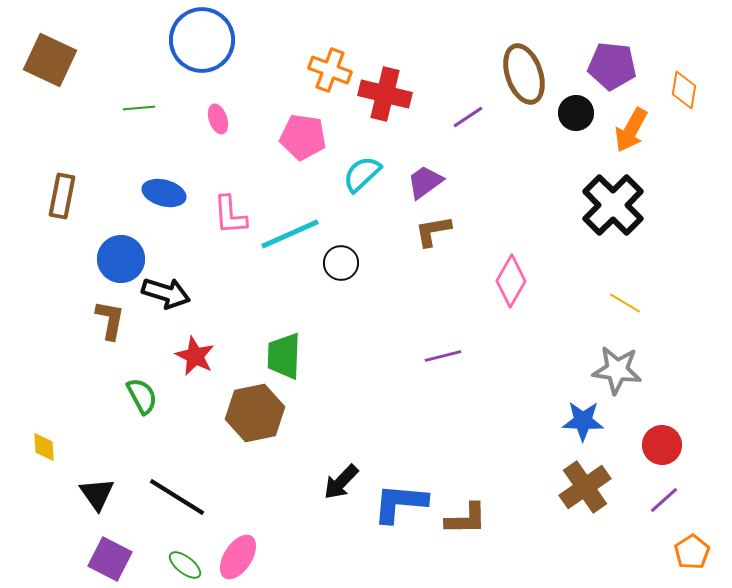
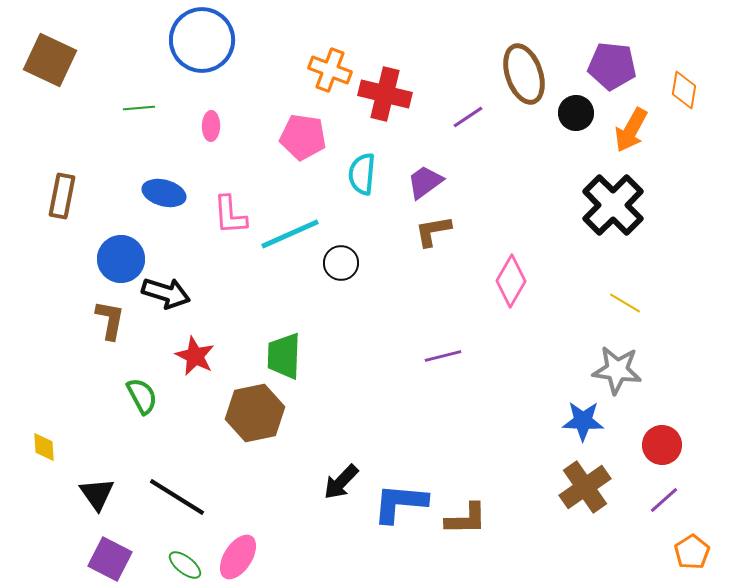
pink ellipse at (218, 119): moved 7 px left, 7 px down; rotated 20 degrees clockwise
cyan semicircle at (362, 174): rotated 42 degrees counterclockwise
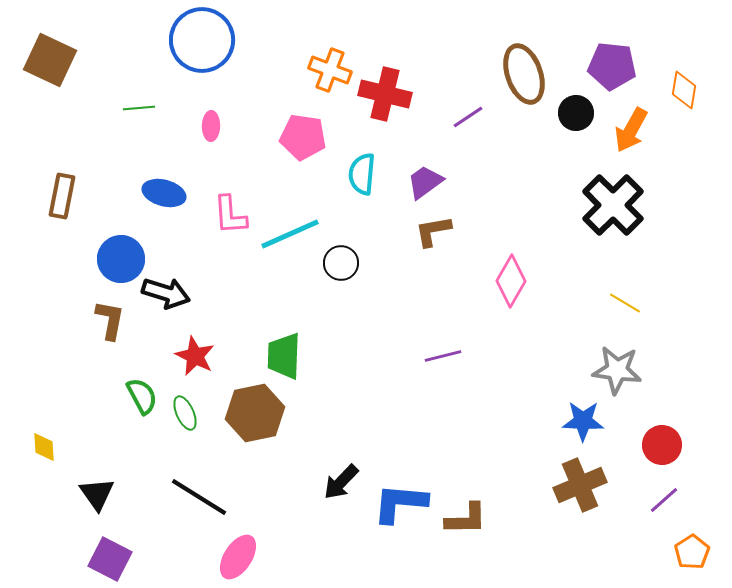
brown cross at (585, 487): moved 5 px left, 2 px up; rotated 12 degrees clockwise
black line at (177, 497): moved 22 px right
green ellipse at (185, 565): moved 152 px up; rotated 28 degrees clockwise
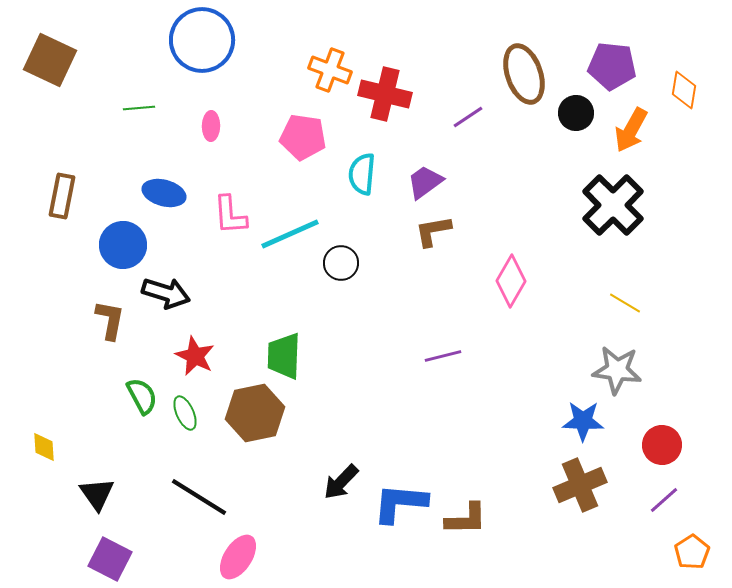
blue circle at (121, 259): moved 2 px right, 14 px up
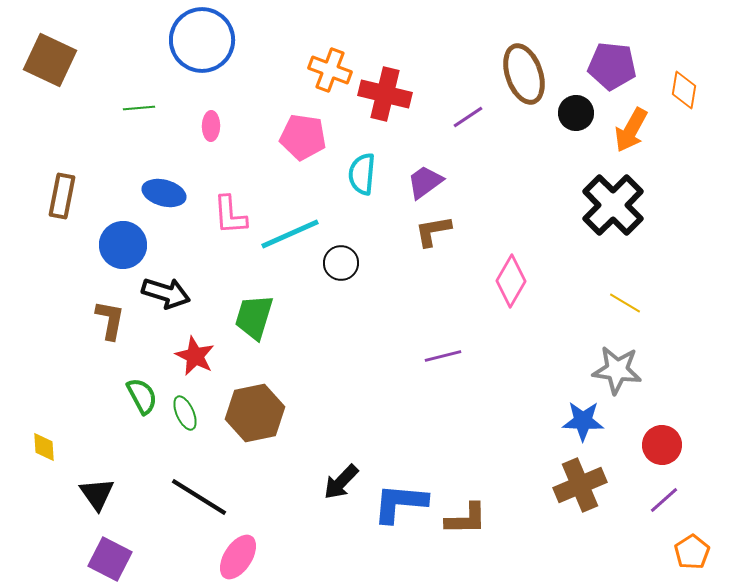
green trapezoid at (284, 356): moved 30 px left, 39 px up; rotated 15 degrees clockwise
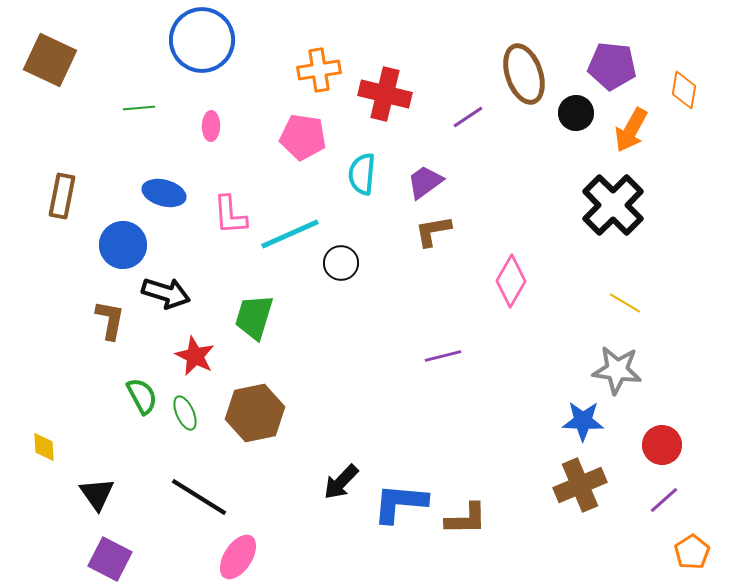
orange cross at (330, 70): moved 11 px left; rotated 30 degrees counterclockwise
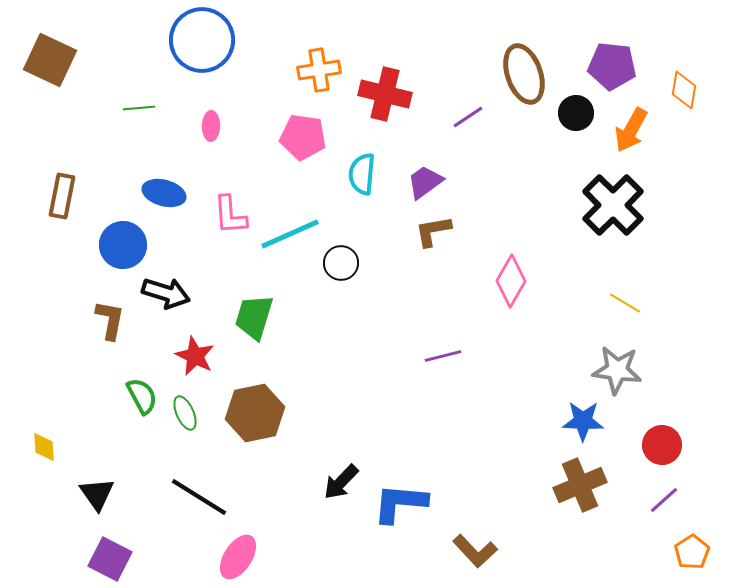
brown L-shape at (466, 519): moved 9 px right, 32 px down; rotated 48 degrees clockwise
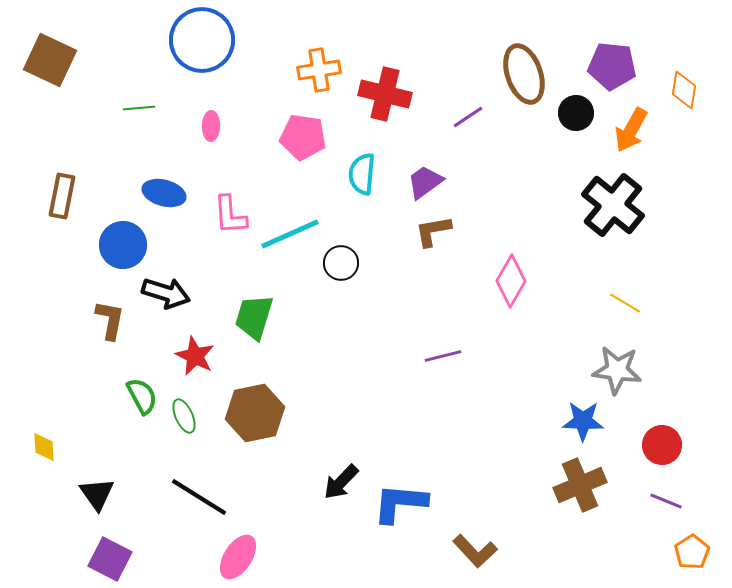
black cross at (613, 205): rotated 6 degrees counterclockwise
green ellipse at (185, 413): moved 1 px left, 3 px down
purple line at (664, 500): moved 2 px right, 1 px down; rotated 64 degrees clockwise
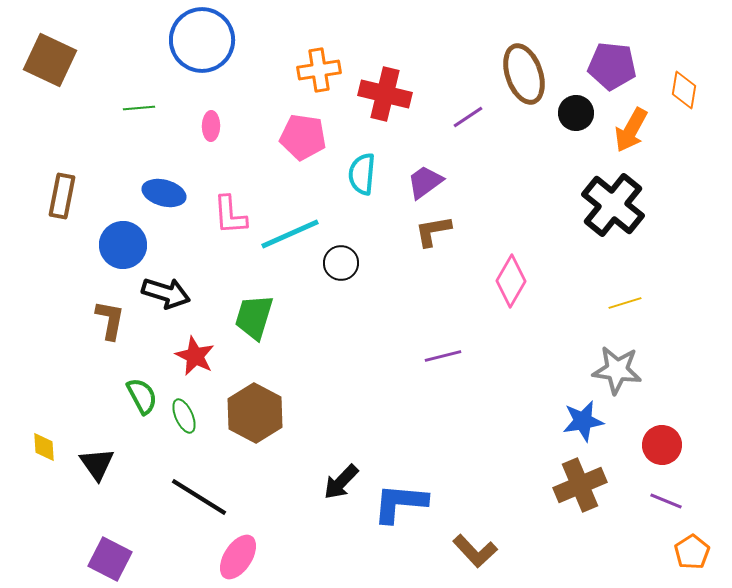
yellow line at (625, 303): rotated 48 degrees counterclockwise
brown hexagon at (255, 413): rotated 20 degrees counterclockwise
blue star at (583, 421): rotated 12 degrees counterclockwise
black triangle at (97, 494): moved 30 px up
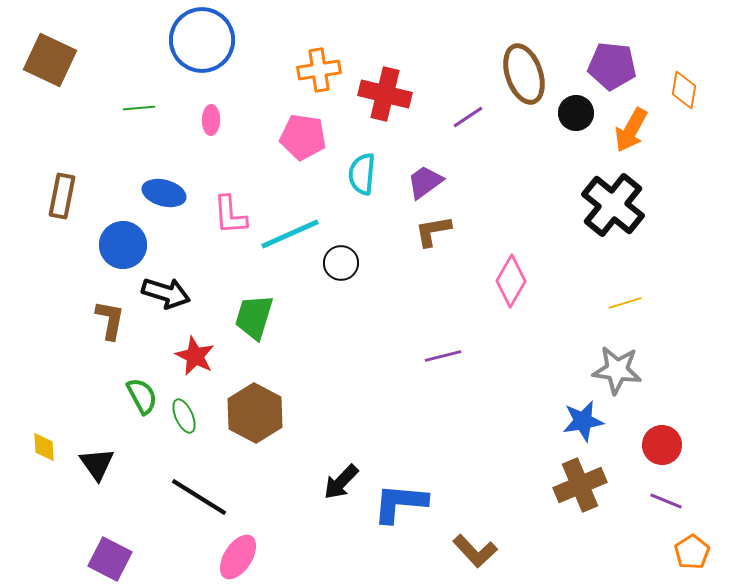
pink ellipse at (211, 126): moved 6 px up
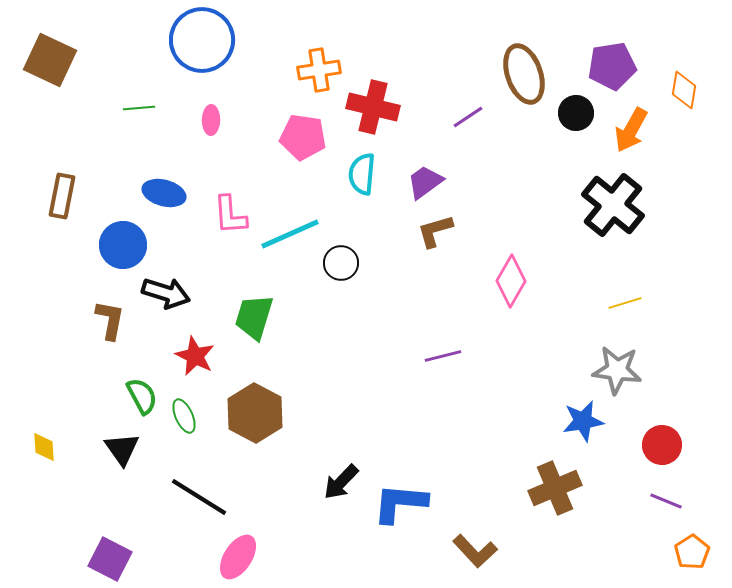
purple pentagon at (612, 66): rotated 15 degrees counterclockwise
red cross at (385, 94): moved 12 px left, 13 px down
brown L-shape at (433, 231): moved 2 px right; rotated 6 degrees counterclockwise
black triangle at (97, 464): moved 25 px right, 15 px up
brown cross at (580, 485): moved 25 px left, 3 px down
